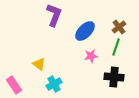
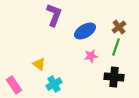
blue ellipse: rotated 15 degrees clockwise
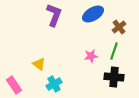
blue ellipse: moved 8 px right, 17 px up
green line: moved 2 px left, 4 px down
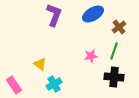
yellow triangle: moved 1 px right
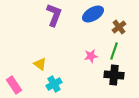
black cross: moved 2 px up
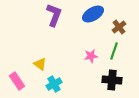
black cross: moved 2 px left, 5 px down
pink rectangle: moved 3 px right, 4 px up
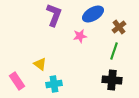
pink star: moved 11 px left, 20 px up
cyan cross: rotated 21 degrees clockwise
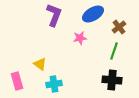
pink star: moved 2 px down
pink rectangle: rotated 18 degrees clockwise
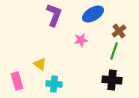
brown cross: moved 4 px down
pink star: moved 1 px right, 2 px down
cyan cross: rotated 14 degrees clockwise
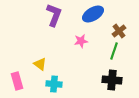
pink star: moved 1 px down
